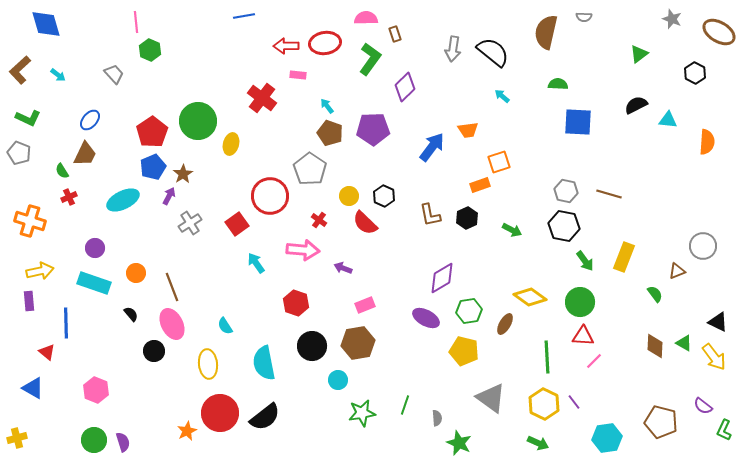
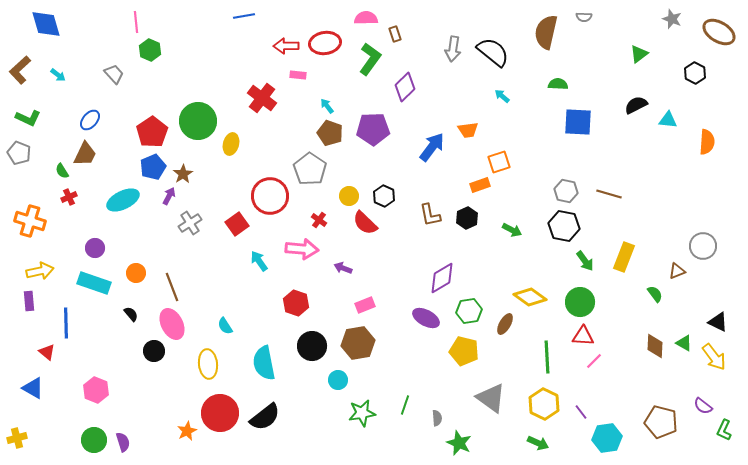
pink arrow at (303, 250): moved 1 px left, 1 px up
cyan arrow at (256, 263): moved 3 px right, 2 px up
purple line at (574, 402): moved 7 px right, 10 px down
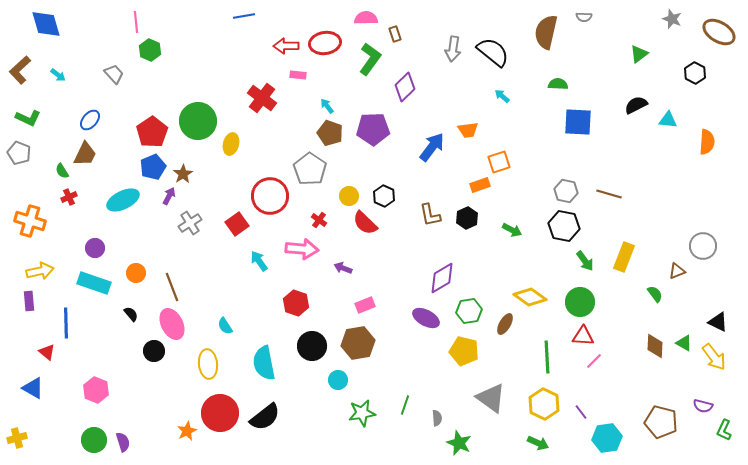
purple semicircle at (703, 406): rotated 24 degrees counterclockwise
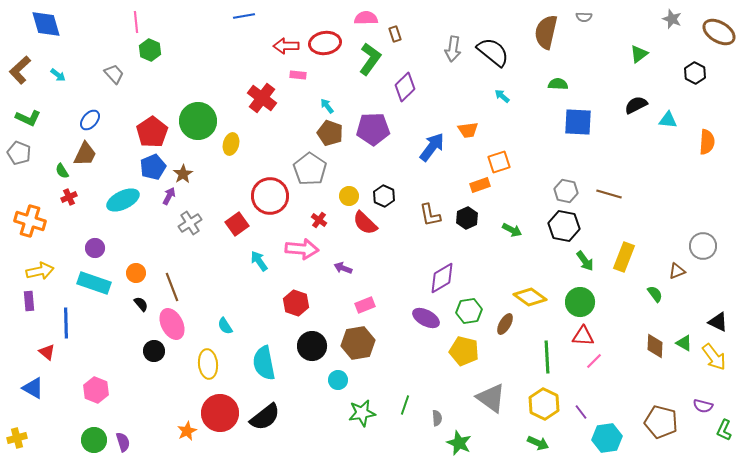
black semicircle at (131, 314): moved 10 px right, 10 px up
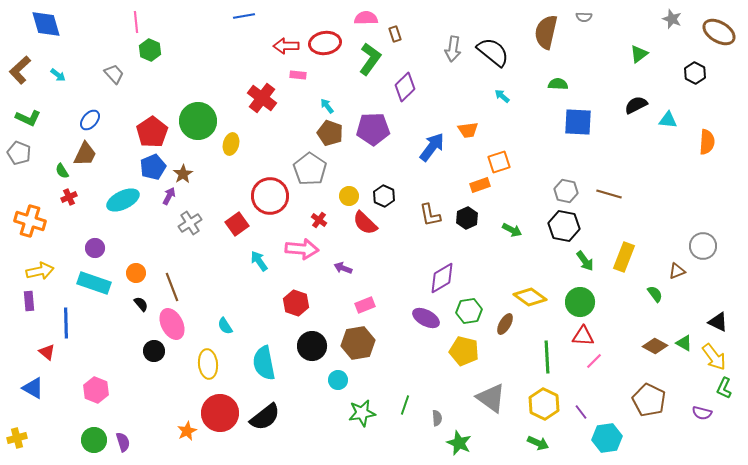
brown diamond at (655, 346): rotated 65 degrees counterclockwise
purple semicircle at (703, 406): moved 1 px left, 7 px down
brown pentagon at (661, 422): moved 12 px left, 22 px up; rotated 12 degrees clockwise
green L-shape at (724, 430): moved 42 px up
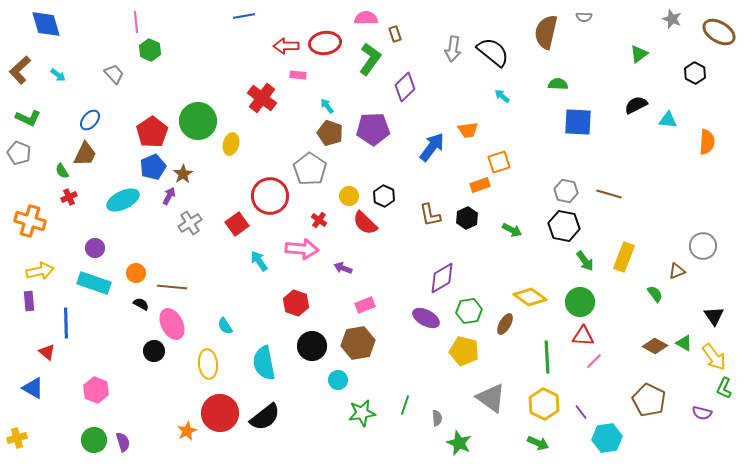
brown line at (172, 287): rotated 64 degrees counterclockwise
black semicircle at (141, 304): rotated 21 degrees counterclockwise
black triangle at (718, 322): moved 4 px left, 6 px up; rotated 30 degrees clockwise
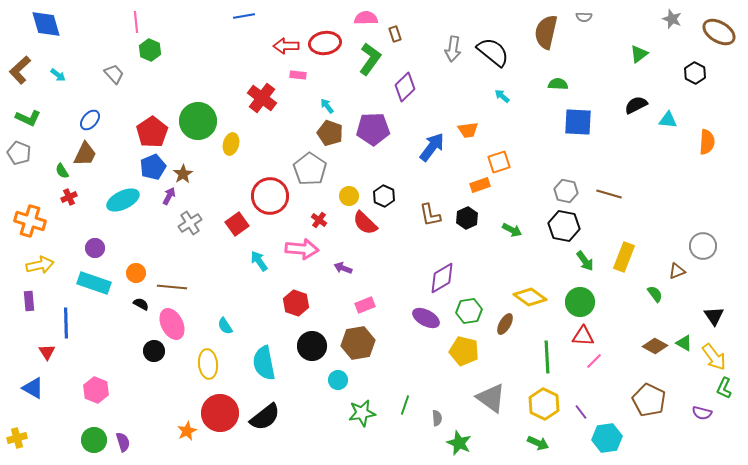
yellow arrow at (40, 271): moved 6 px up
red triangle at (47, 352): rotated 18 degrees clockwise
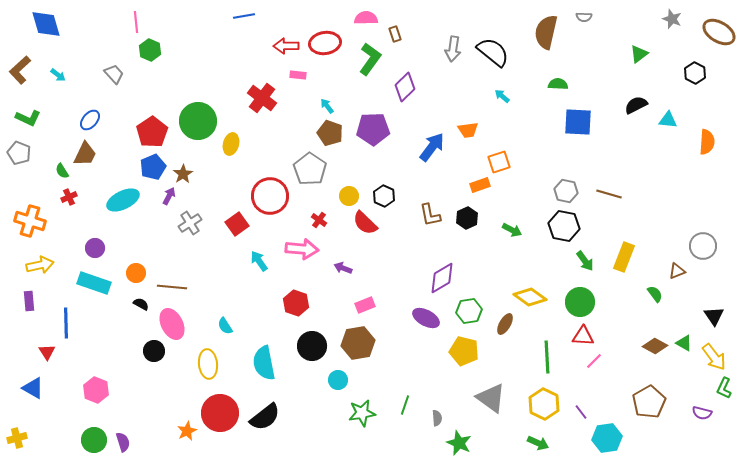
brown pentagon at (649, 400): moved 2 px down; rotated 16 degrees clockwise
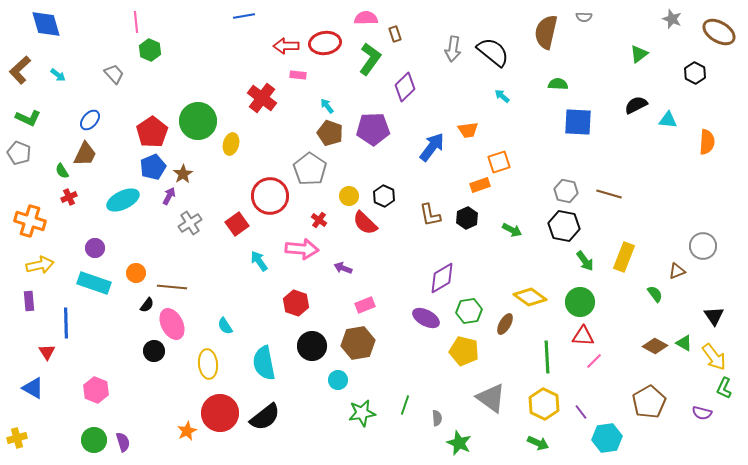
black semicircle at (141, 304): moved 6 px right, 1 px down; rotated 98 degrees clockwise
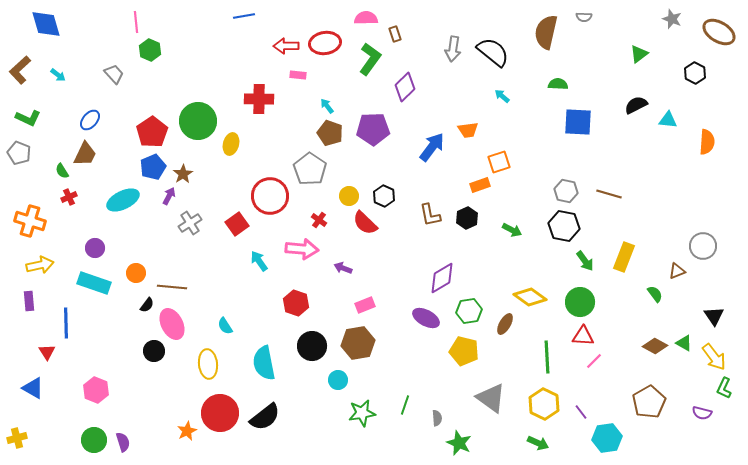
red cross at (262, 98): moved 3 px left, 1 px down; rotated 36 degrees counterclockwise
